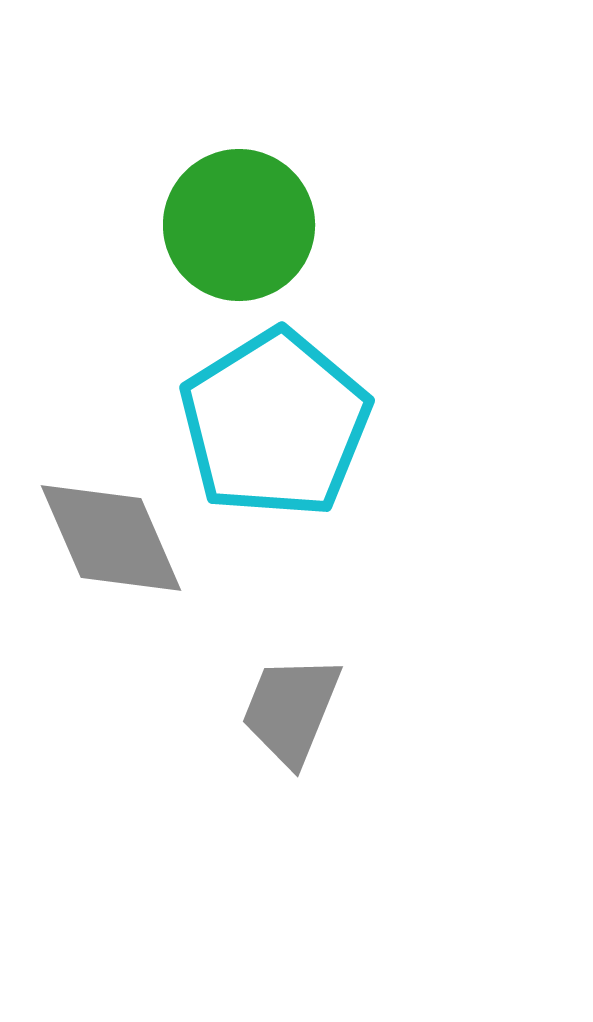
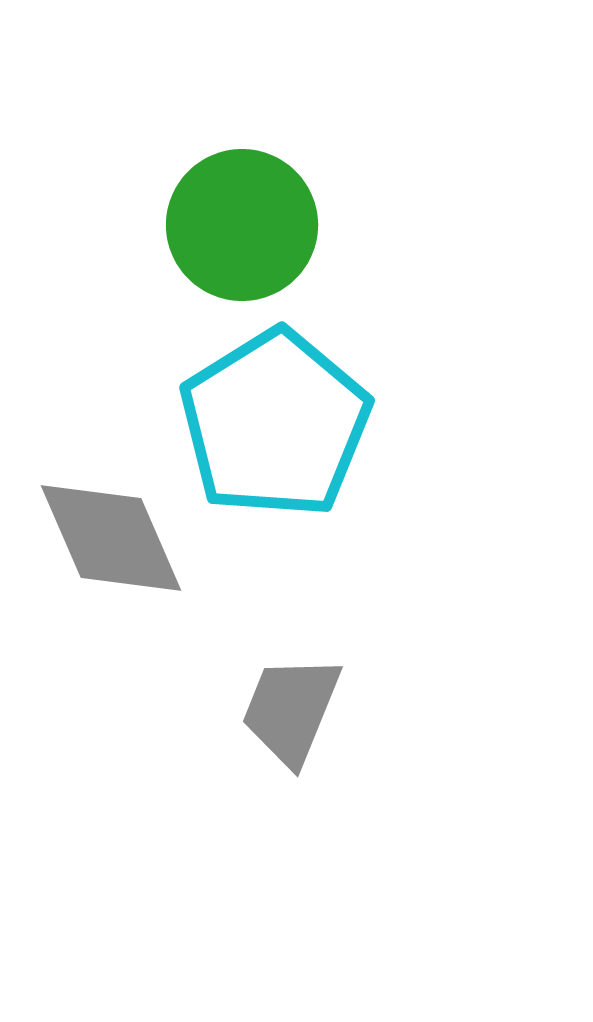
green circle: moved 3 px right
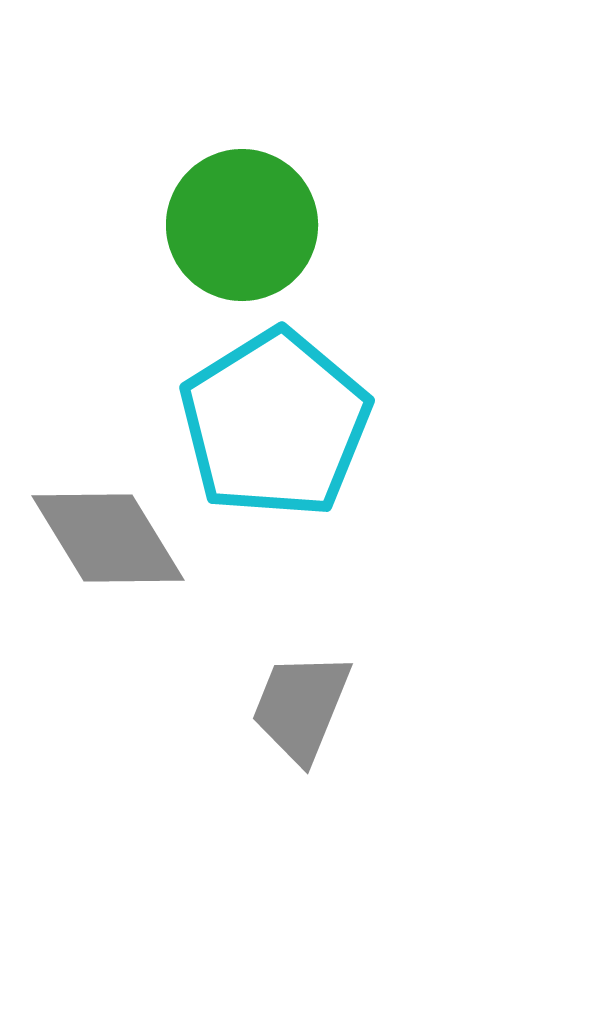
gray diamond: moved 3 px left; rotated 8 degrees counterclockwise
gray trapezoid: moved 10 px right, 3 px up
